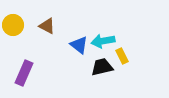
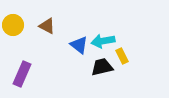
purple rectangle: moved 2 px left, 1 px down
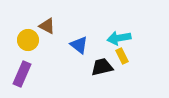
yellow circle: moved 15 px right, 15 px down
cyan arrow: moved 16 px right, 3 px up
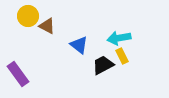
yellow circle: moved 24 px up
black trapezoid: moved 1 px right, 2 px up; rotated 15 degrees counterclockwise
purple rectangle: moved 4 px left; rotated 60 degrees counterclockwise
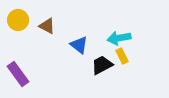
yellow circle: moved 10 px left, 4 px down
black trapezoid: moved 1 px left
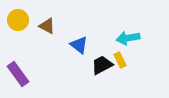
cyan arrow: moved 9 px right
yellow rectangle: moved 2 px left, 4 px down
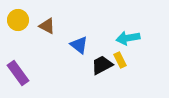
purple rectangle: moved 1 px up
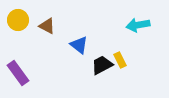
cyan arrow: moved 10 px right, 13 px up
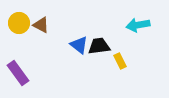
yellow circle: moved 1 px right, 3 px down
brown triangle: moved 6 px left, 1 px up
yellow rectangle: moved 1 px down
black trapezoid: moved 3 px left, 19 px up; rotated 20 degrees clockwise
